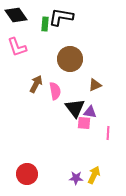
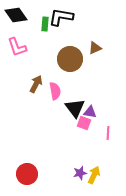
brown triangle: moved 37 px up
pink square: rotated 16 degrees clockwise
purple star: moved 4 px right, 5 px up; rotated 16 degrees counterclockwise
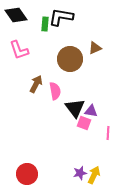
pink L-shape: moved 2 px right, 3 px down
purple triangle: moved 1 px right, 1 px up
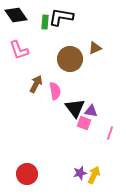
green rectangle: moved 2 px up
pink line: moved 2 px right; rotated 16 degrees clockwise
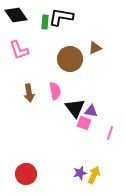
brown arrow: moved 7 px left, 9 px down; rotated 144 degrees clockwise
red circle: moved 1 px left
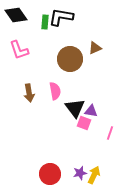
red circle: moved 24 px right
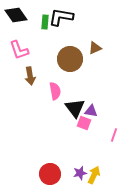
brown arrow: moved 1 px right, 17 px up
pink line: moved 4 px right, 2 px down
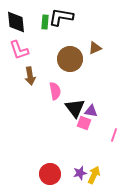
black diamond: moved 7 px down; rotated 30 degrees clockwise
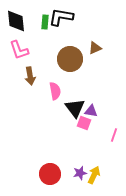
black diamond: moved 1 px up
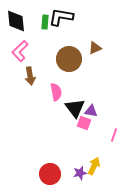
pink L-shape: moved 1 px right, 1 px down; rotated 65 degrees clockwise
brown circle: moved 1 px left
pink semicircle: moved 1 px right, 1 px down
yellow arrow: moved 9 px up
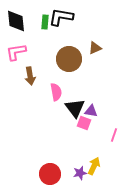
pink L-shape: moved 4 px left, 1 px down; rotated 35 degrees clockwise
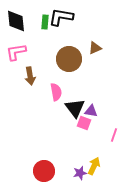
red circle: moved 6 px left, 3 px up
